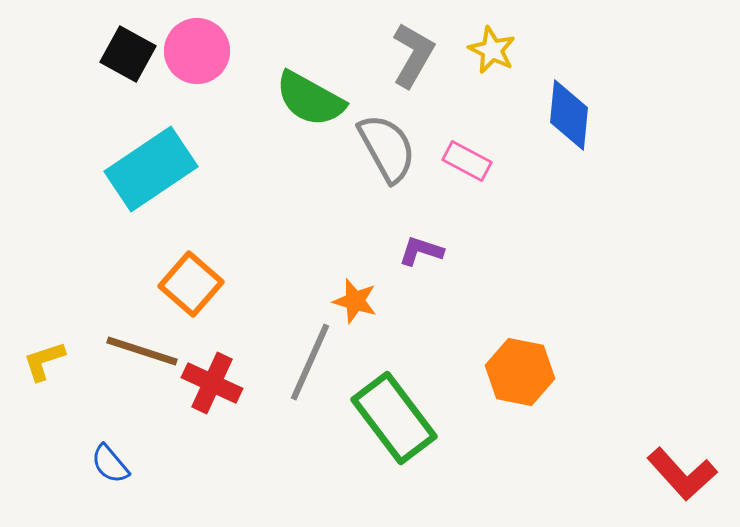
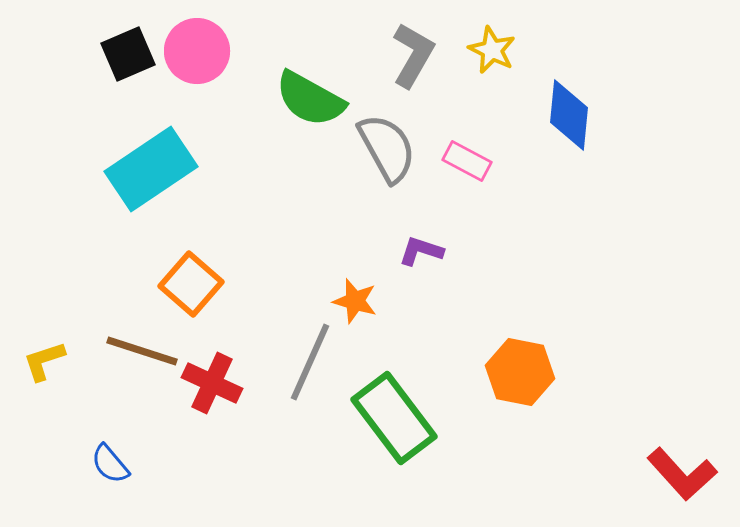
black square: rotated 38 degrees clockwise
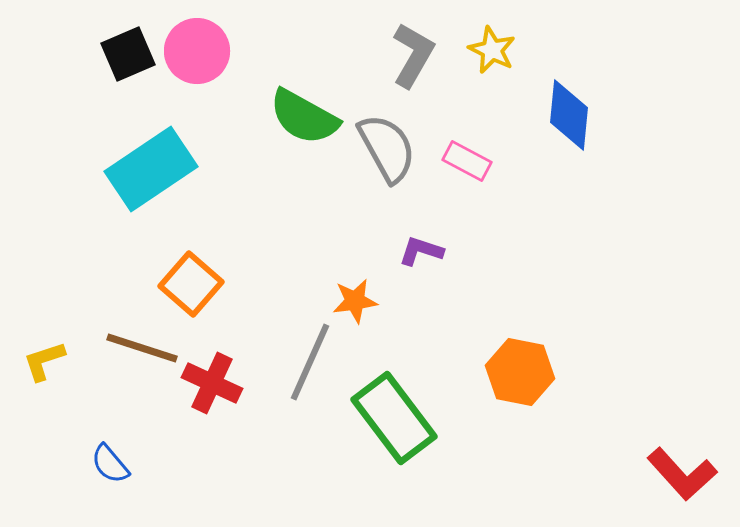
green semicircle: moved 6 px left, 18 px down
orange star: rotated 24 degrees counterclockwise
brown line: moved 3 px up
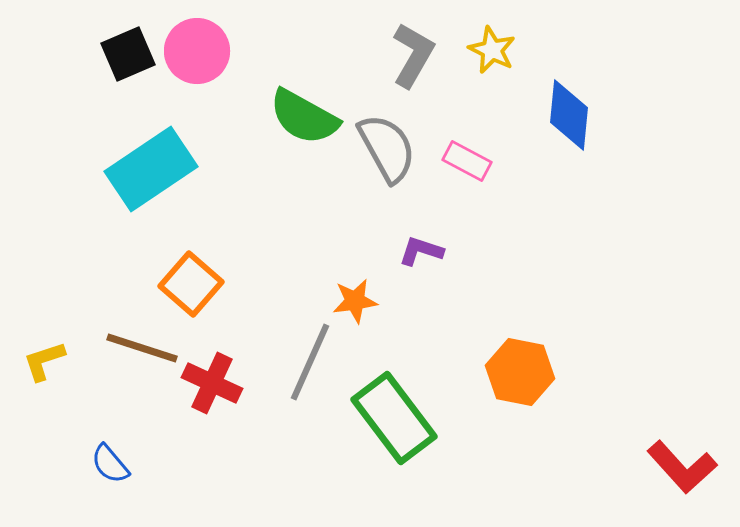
red L-shape: moved 7 px up
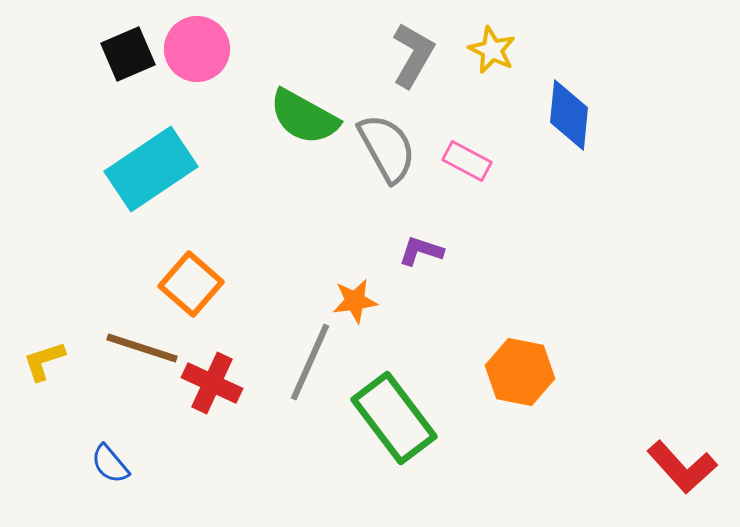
pink circle: moved 2 px up
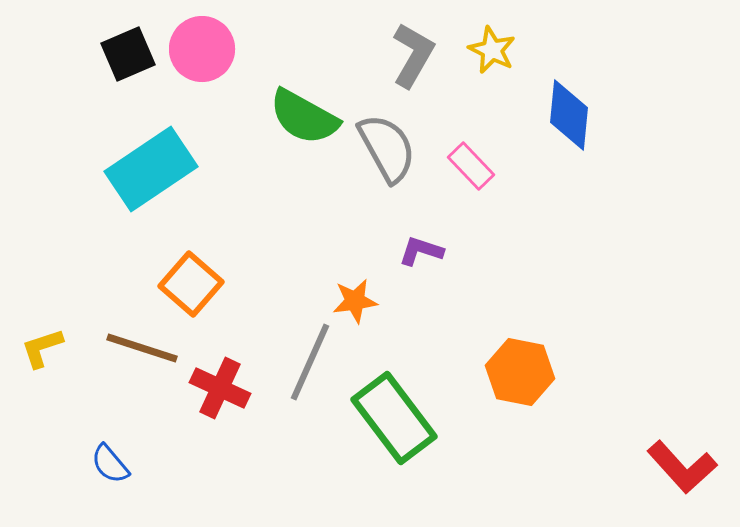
pink circle: moved 5 px right
pink rectangle: moved 4 px right, 5 px down; rotated 18 degrees clockwise
yellow L-shape: moved 2 px left, 13 px up
red cross: moved 8 px right, 5 px down
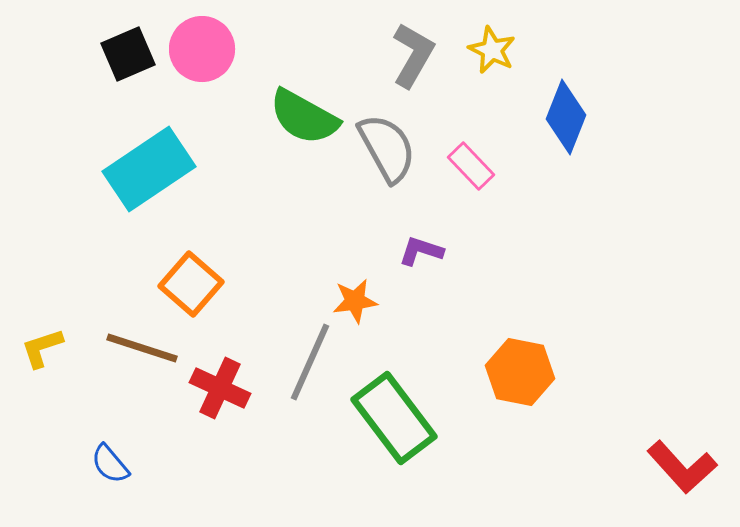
blue diamond: moved 3 px left, 2 px down; rotated 16 degrees clockwise
cyan rectangle: moved 2 px left
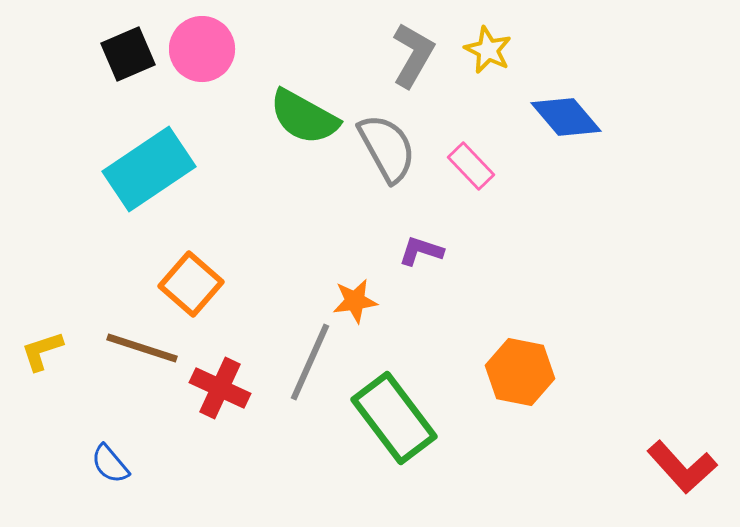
yellow star: moved 4 px left
blue diamond: rotated 62 degrees counterclockwise
yellow L-shape: moved 3 px down
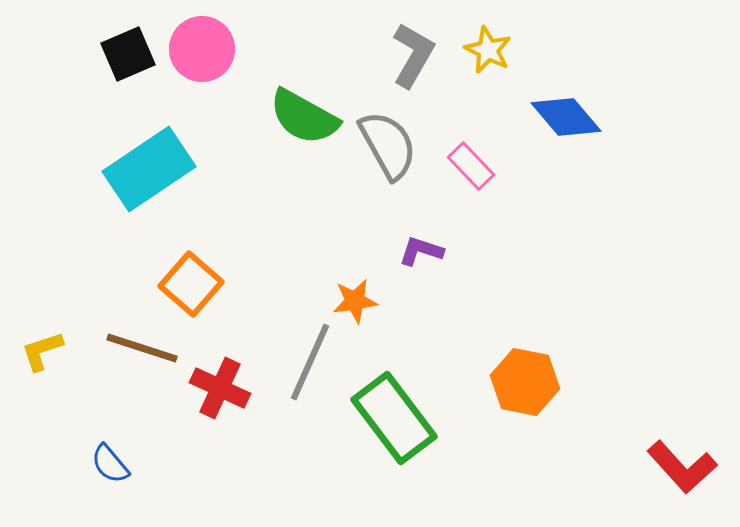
gray semicircle: moved 1 px right, 3 px up
orange hexagon: moved 5 px right, 10 px down
